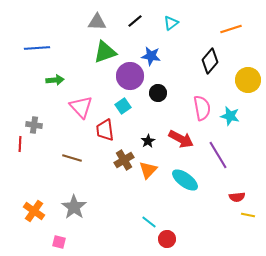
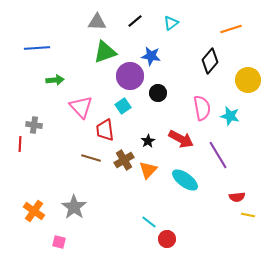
brown line: moved 19 px right
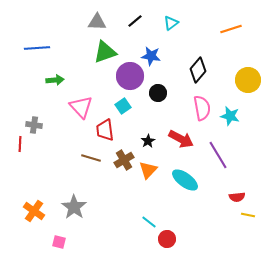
black diamond: moved 12 px left, 9 px down
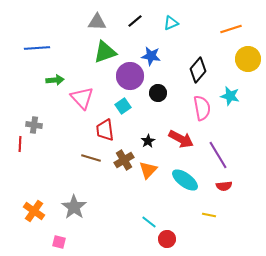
cyan triangle: rotated 14 degrees clockwise
yellow circle: moved 21 px up
pink triangle: moved 1 px right, 9 px up
cyan star: moved 20 px up
red semicircle: moved 13 px left, 11 px up
yellow line: moved 39 px left
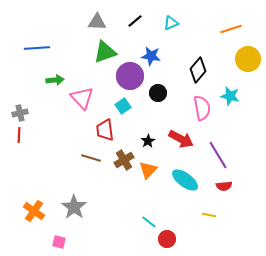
gray cross: moved 14 px left, 12 px up; rotated 21 degrees counterclockwise
red line: moved 1 px left, 9 px up
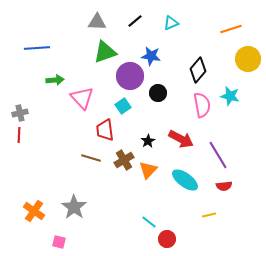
pink semicircle: moved 3 px up
yellow line: rotated 24 degrees counterclockwise
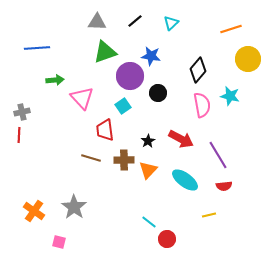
cyan triangle: rotated 21 degrees counterclockwise
gray cross: moved 2 px right, 1 px up
brown cross: rotated 30 degrees clockwise
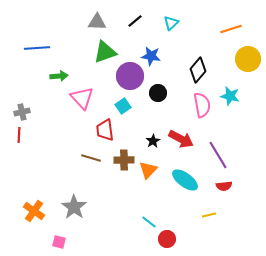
green arrow: moved 4 px right, 4 px up
black star: moved 5 px right
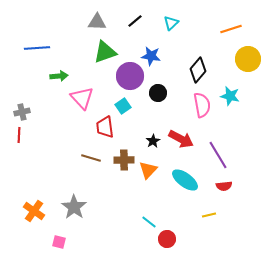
red trapezoid: moved 3 px up
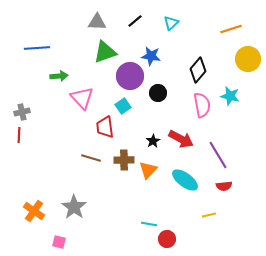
cyan line: moved 2 px down; rotated 28 degrees counterclockwise
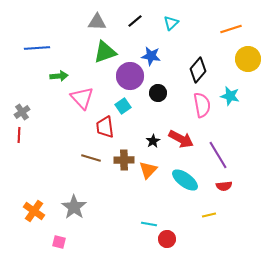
gray cross: rotated 21 degrees counterclockwise
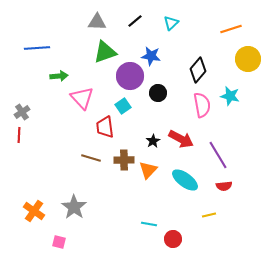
red circle: moved 6 px right
